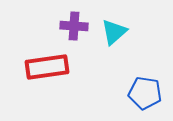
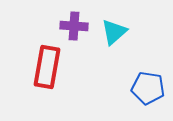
red rectangle: rotated 72 degrees counterclockwise
blue pentagon: moved 3 px right, 5 px up
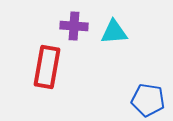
cyan triangle: rotated 36 degrees clockwise
blue pentagon: moved 12 px down
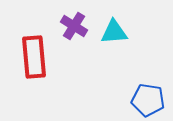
purple cross: rotated 28 degrees clockwise
red rectangle: moved 13 px left, 10 px up; rotated 15 degrees counterclockwise
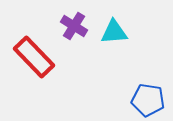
red rectangle: rotated 39 degrees counterclockwise
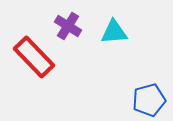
purple cross: moved 6 px left
blue pentagon: moved 1 px right; rotated 24 degrees counterclockwise
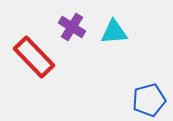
purple cross: moved 4 px right, 1 px down
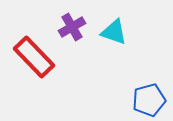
purple cross: rotated 28 degrees clockwise
cyan triangle: rotated 24 degrees clockwise
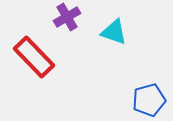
purple cross: moved 5 px left, 10 px up
